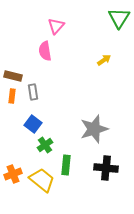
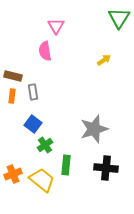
pink triangle: rotated 12 degrees counterclockwise
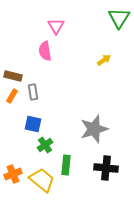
orange rectangle: rotated 24 degrees clockwise
blue square: rotated 24 degrees counterclockwise
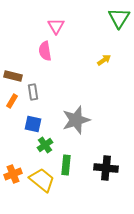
orange rectangle: moved 5 px down
gray star: moved 18 px left, 9 px up
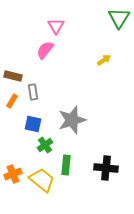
pink semicircle: moved 1 px up; rotated 48 degrees clockwise
gray star: moved 4 px left
